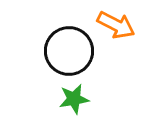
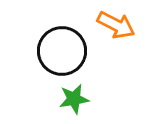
black circle: moved 7 px left
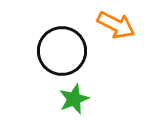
green star: rotated 12 degrees counterclockwise
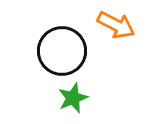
green star: moved 1 px left, 1 px up
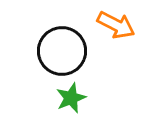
green star: moved 2 px left
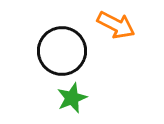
green star: moved 1 px right
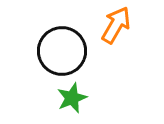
orange arrow: rotated 87 degrees counterclockwise
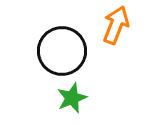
orange arrow: rotated 9 degrees counterclockwise
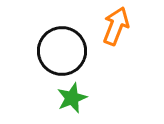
orange arrow: moved 1 px down
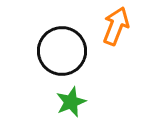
green star: moved 1 px left, 4 px down
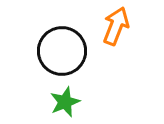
green star: moved 6 px left
